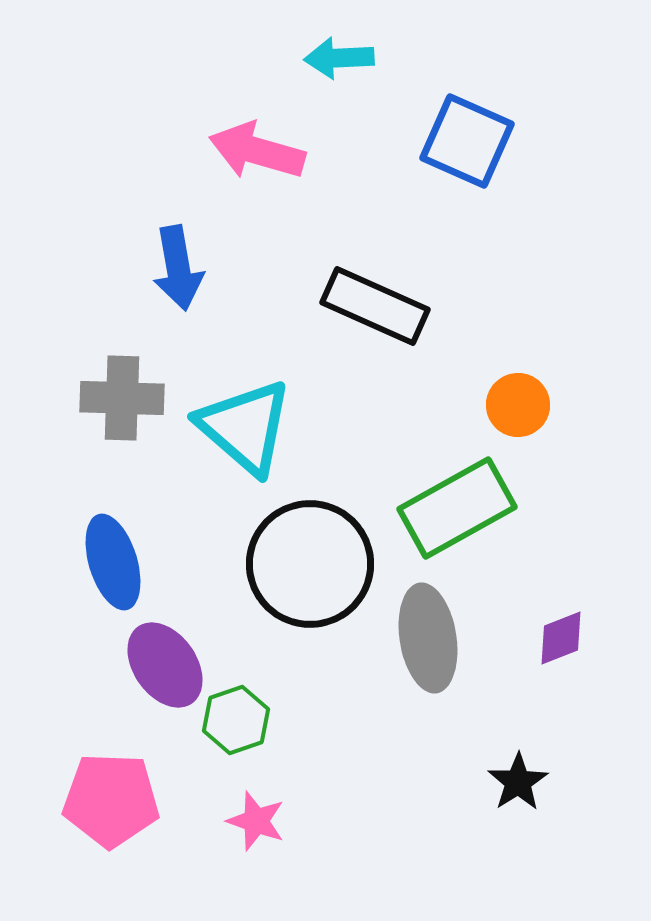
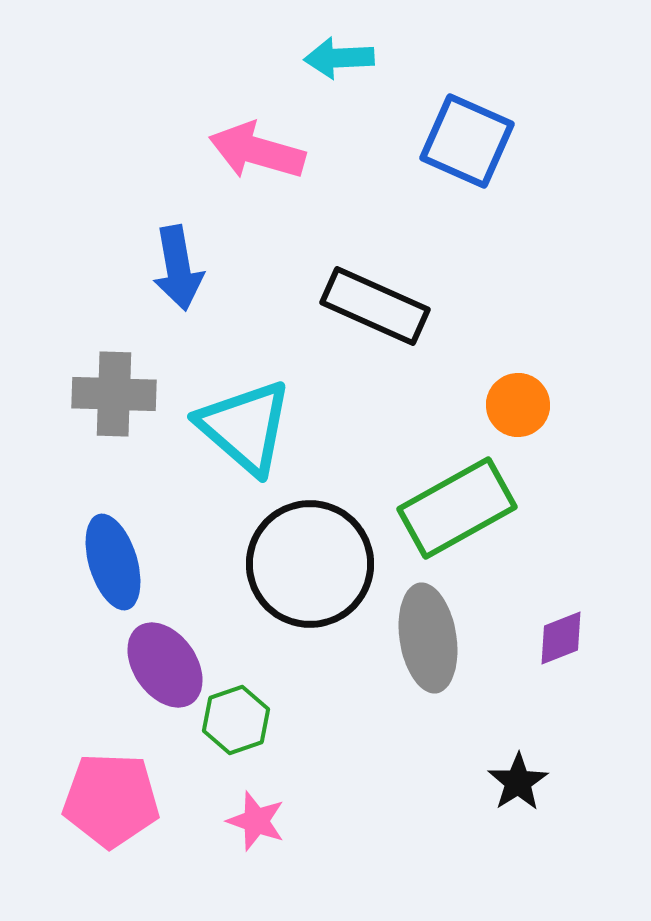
gray cross: moved 8 px left, 4 px up
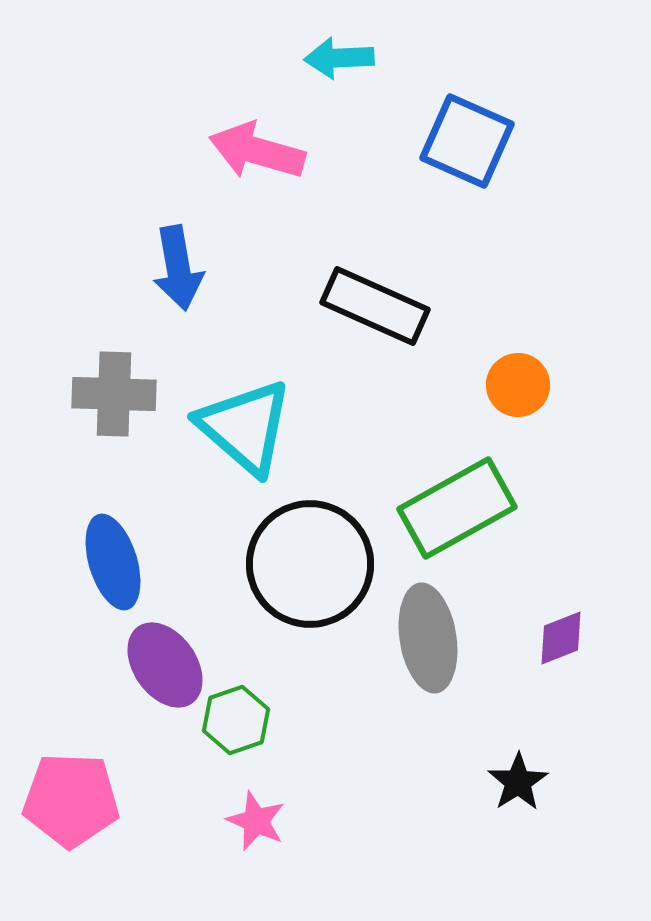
orange circle: moved 20 px up
pink pentagon: moved 40 px left
pink star: rotated 4 degrees clockwise
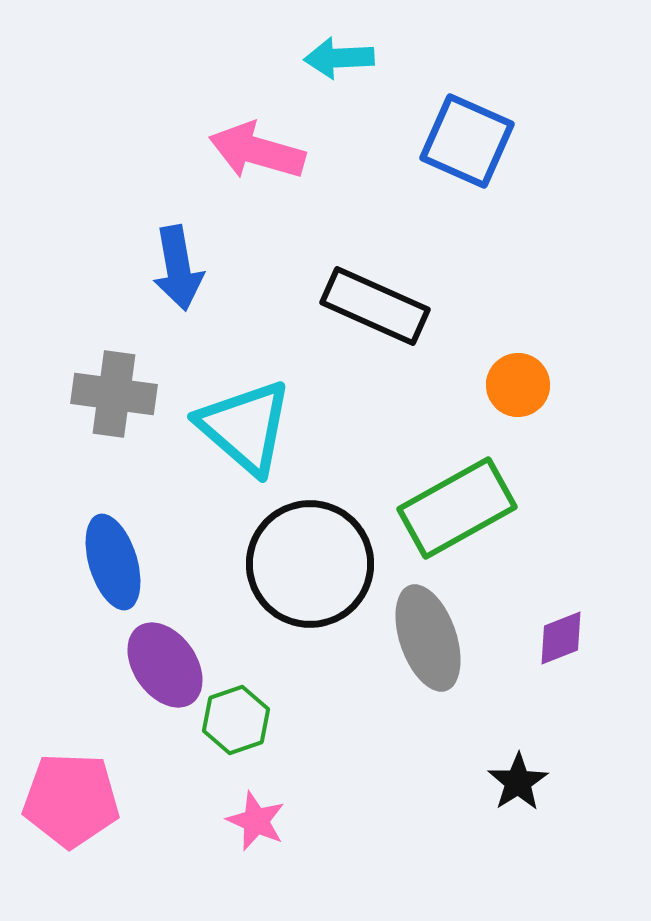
gray cross: rotated 6 degrees clockwise
gray ellipse: rotated 10 degrees counterclockwise
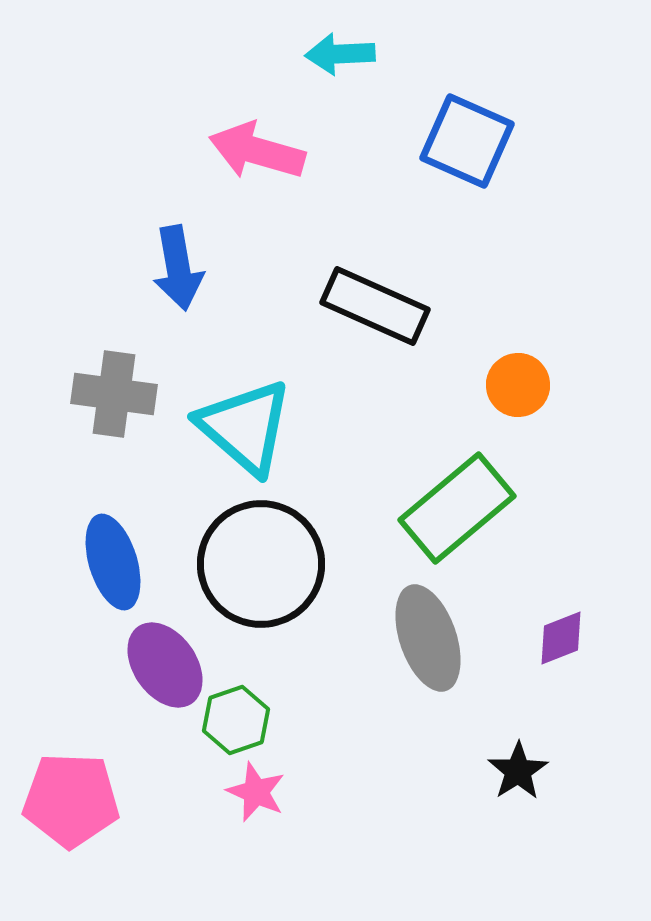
cyan arrow: moved 1 px right, 4 px up
green rectangle: rotated 11 degrees counterclockwise
black circle: moved 49 px left
black star: moved 11 px up
pink star: moved 29 px up
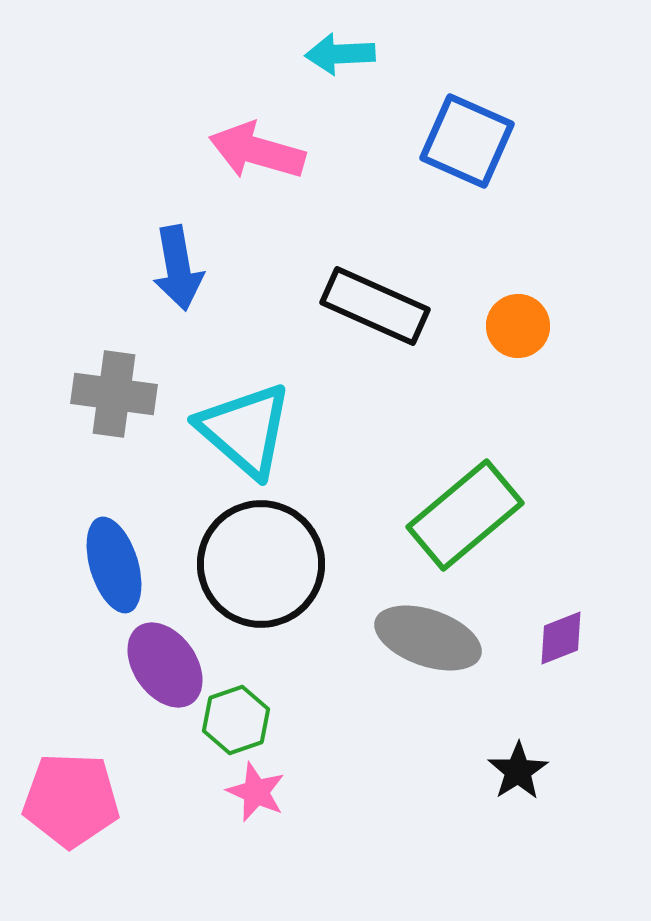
orange circle: moved 59 px up
cyan triangle: moved 3 px down
green rectangle: moved 8 px right, 7 px down
blue ellipse: moved 1 px right, 3 px down
gray ellipse: rotated 52 degrees counterclockwise
